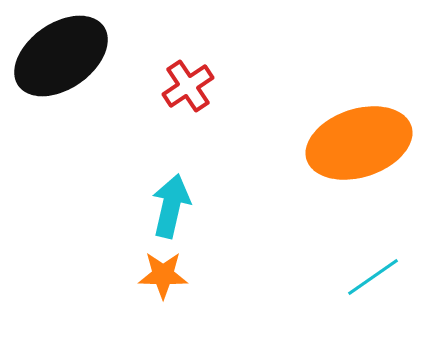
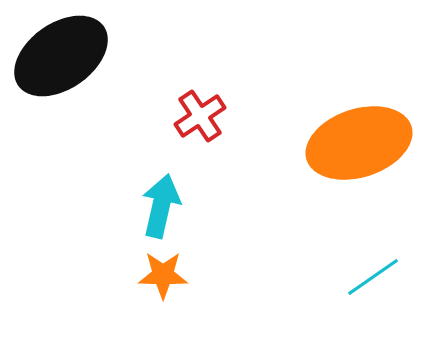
red cross: moved 12 px right, 30 px down
cyan arrow: moved 10 px left
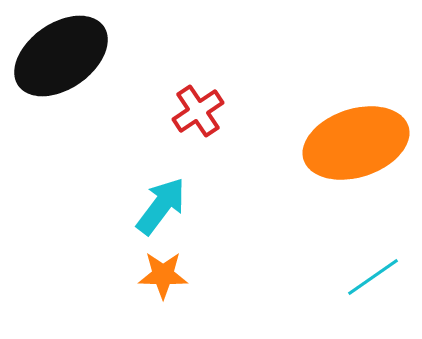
red cross: moved 2 px left, 5 px up
orange ellipse: moved 3 px left
cyan arrow: rotated 24 degrees clockwise
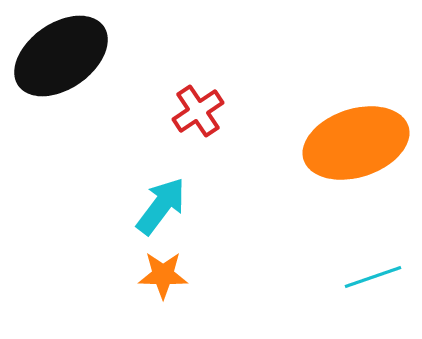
cyan line: rotated 16 degrees clockwise
